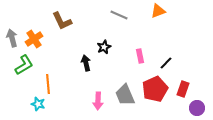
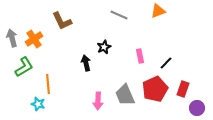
green L-shape: moved 2 px down
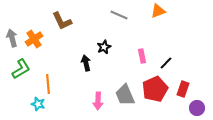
pink rectangle: moved 2 px right
green L-shape: moved 3 px left, 2 px down
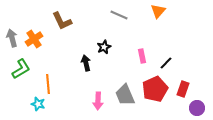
orange triangle: rotated 28 degrees counterclockwise
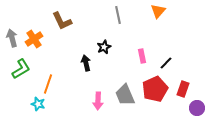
gray line: moved 1 px left; rotated 54 degrees clockwise
orange line: rotated 24 degrees clockwise
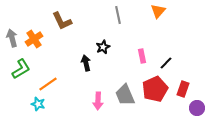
black star: moved 1 px left
orange line: rotated 36 degrees clockwise
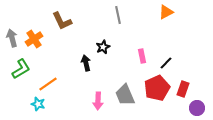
orange triangle: moved 8 px right, 1 px down; rotated 21 degrees clockwise
red pentagon: moved 2 px right, 1 px up
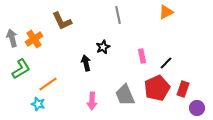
pink arrow: moved 6 px left
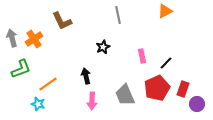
orange triangle: moved 1 px left, 1 px up
black arrow: moved 13 px down
green L-shape: rotated 10 degrees clockwise
purple circle: moved 4 px up
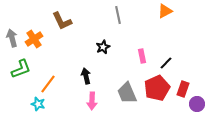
orange line: rotated 18 degrees counterclockwise
gray trapezoid: moved 2 px right, 2 px up
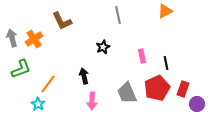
black line: rotated 56 degrees counterclockwise
black arrow: moved 2 px left
cyan star: rotated 16 degrees clockwise
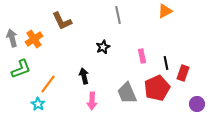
red rectangle: moved 16 px up
